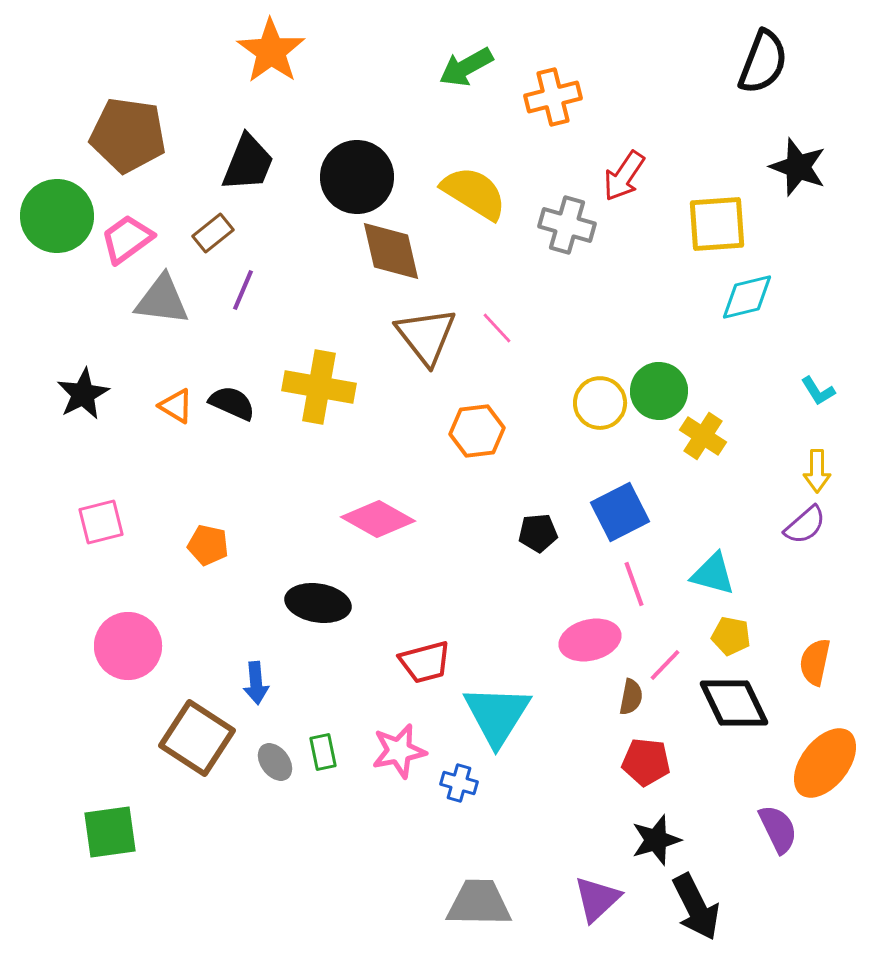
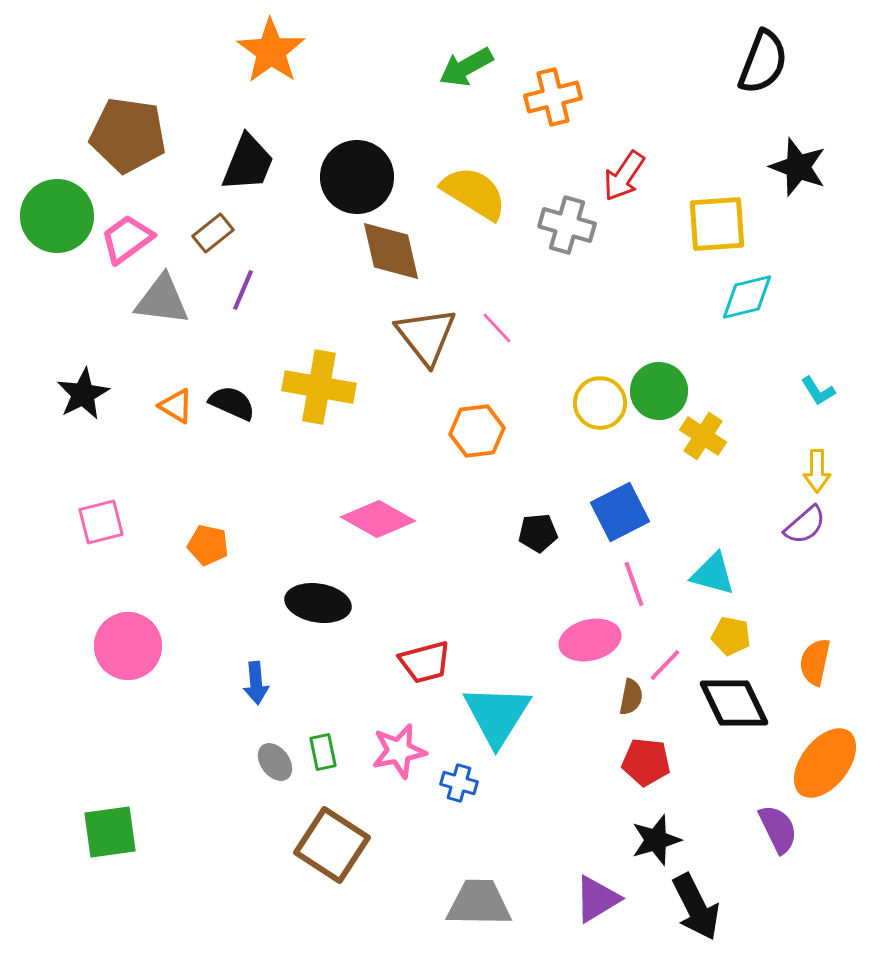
brown square at (197, 738): moved 135 px right, 107 px down
purple triangle at (597, 899): rotated 12 degrees clockwise
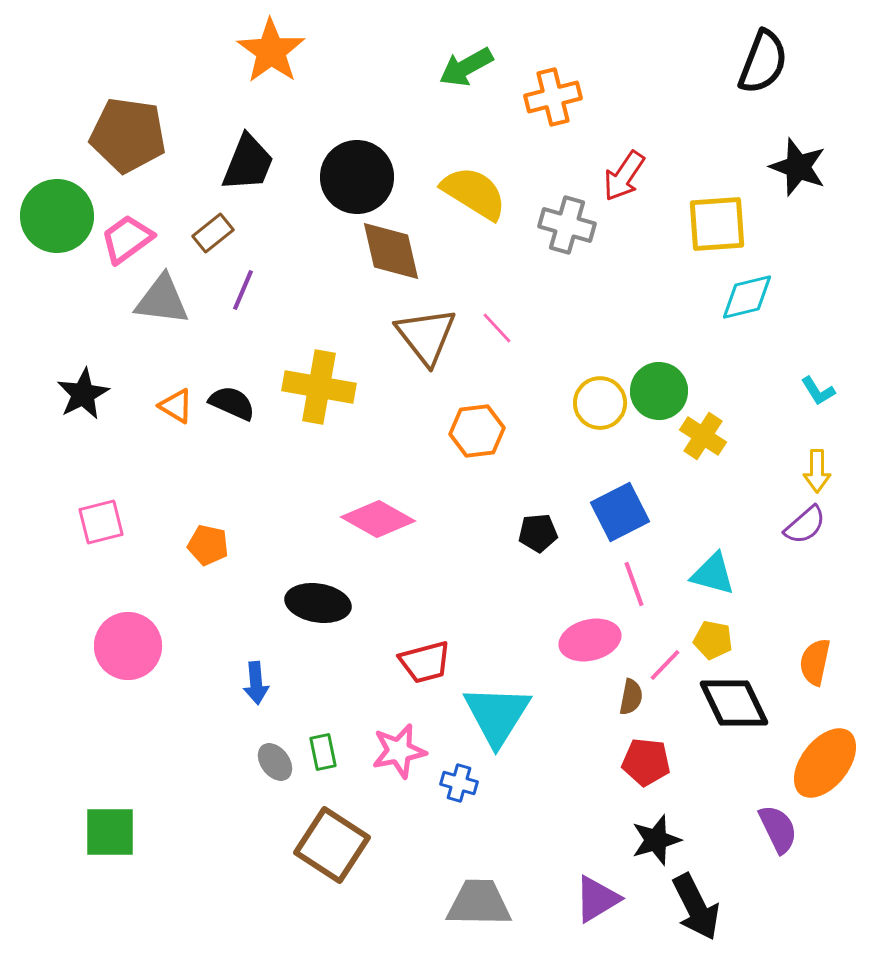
yellow pentagon at (731, 636): moved 18 px left, 4 px down
green square at (110, 832): rotated 8 degrees clockwise
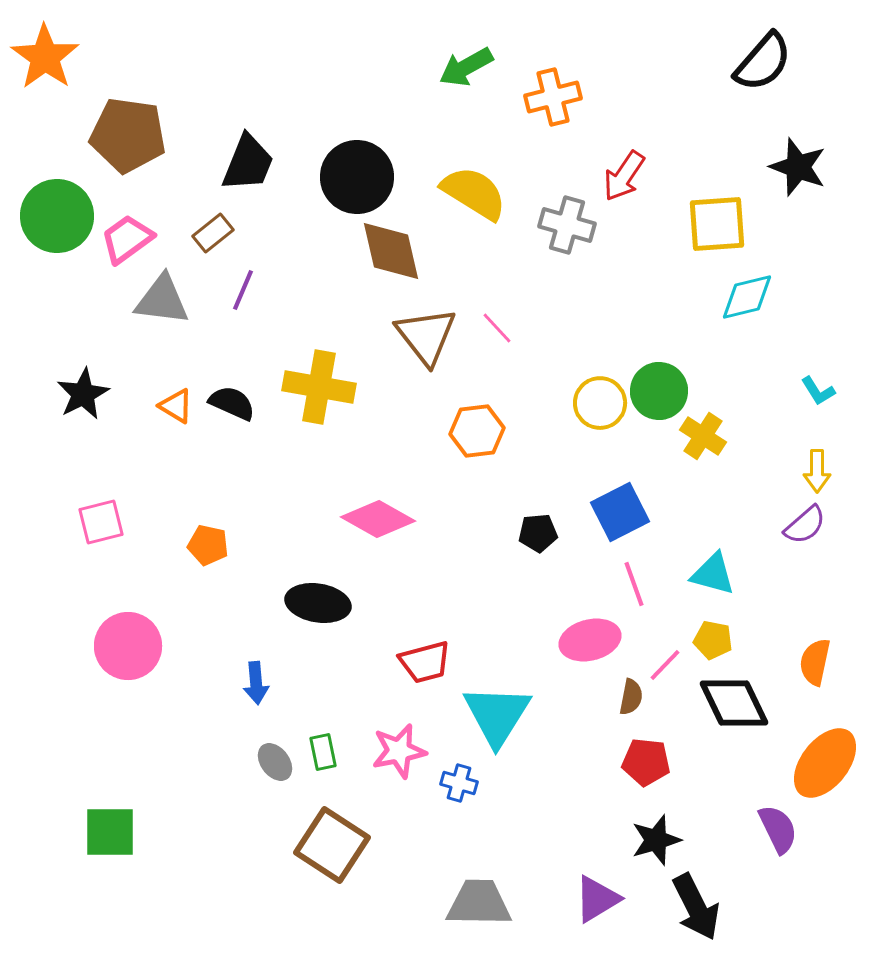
orange star at (271, 51): moved 226 px left, 6 px down
black semicircle at (763, 62): rotated 20 degrees clockwise
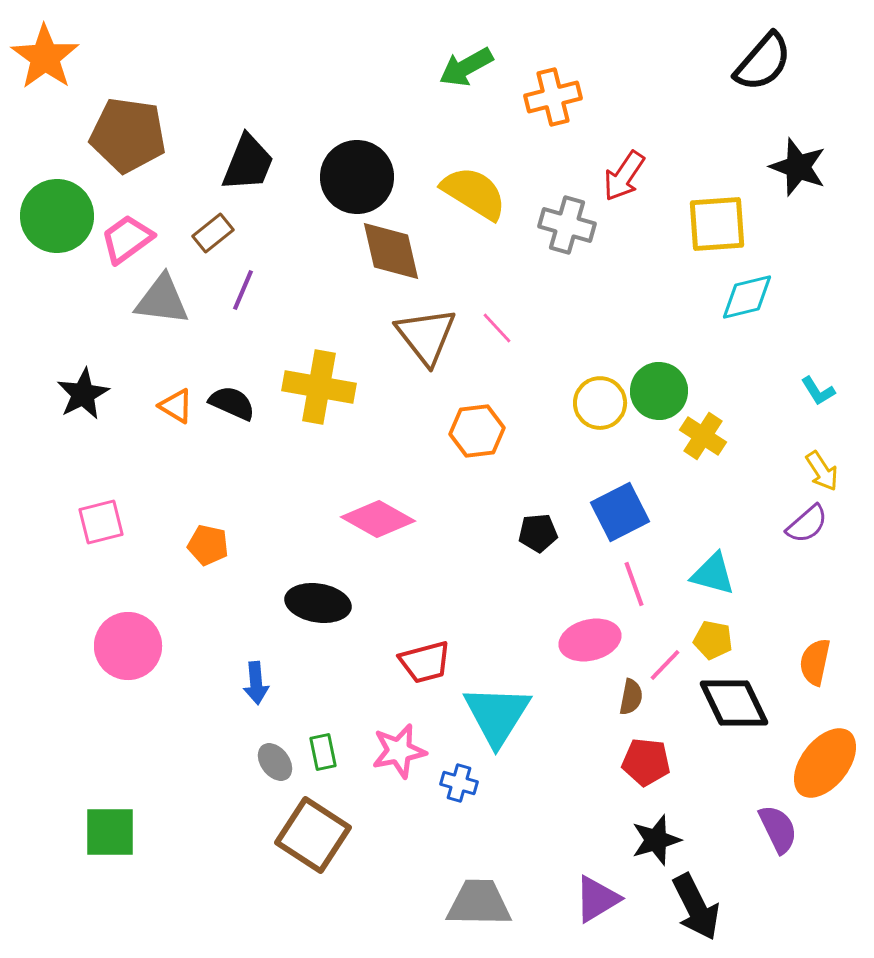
yellow arrow at (817, 471): moved 5 px right; rotated 33 degrees counterclockwise
purple semicircle at (805, 525): moved 2 px right, 1 px up
brown square at (332, 845): moved 19 px left, 10 px up
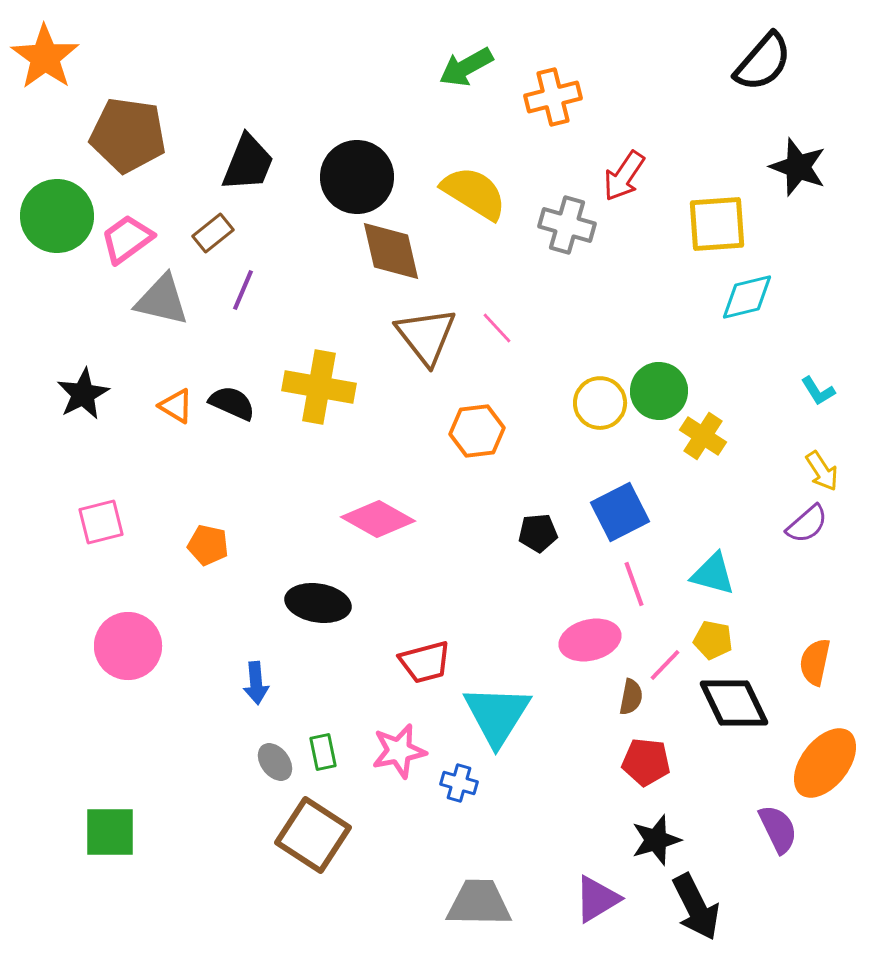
gray triangle at (162, 300): rotated 6 degrees clockwise
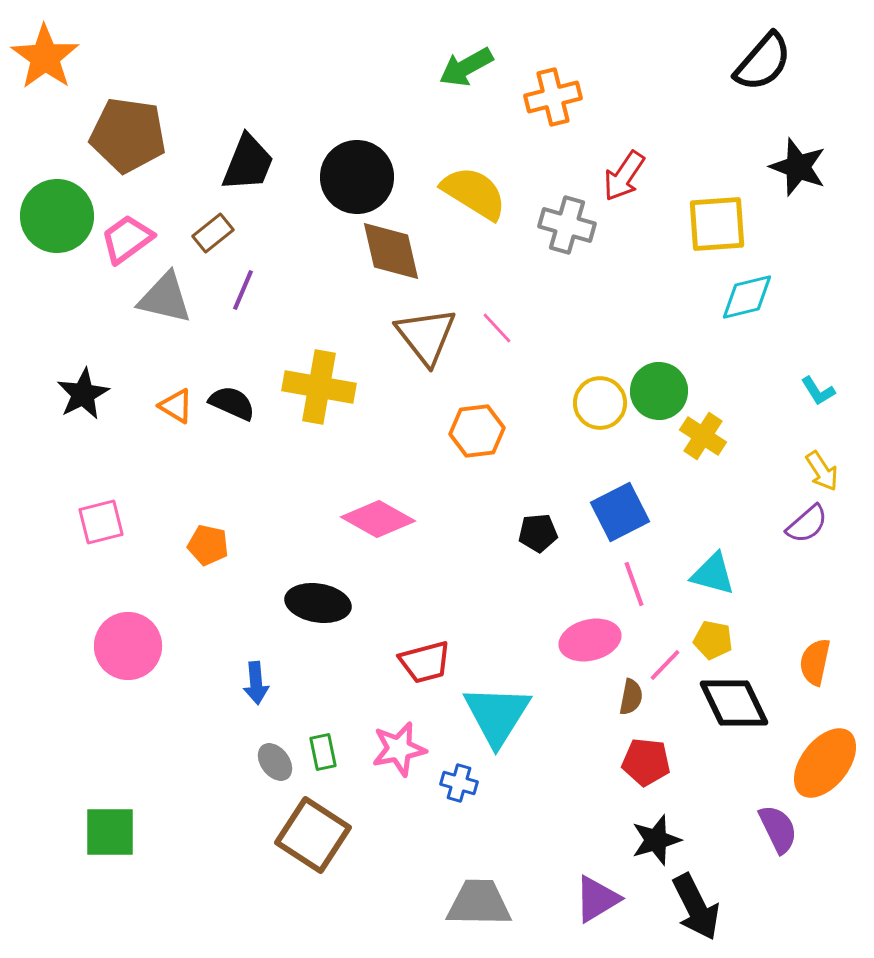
gray triangle at (162, 300): moved 3 px right, 2 px up
pink star at (399, 751): moved 2 px up
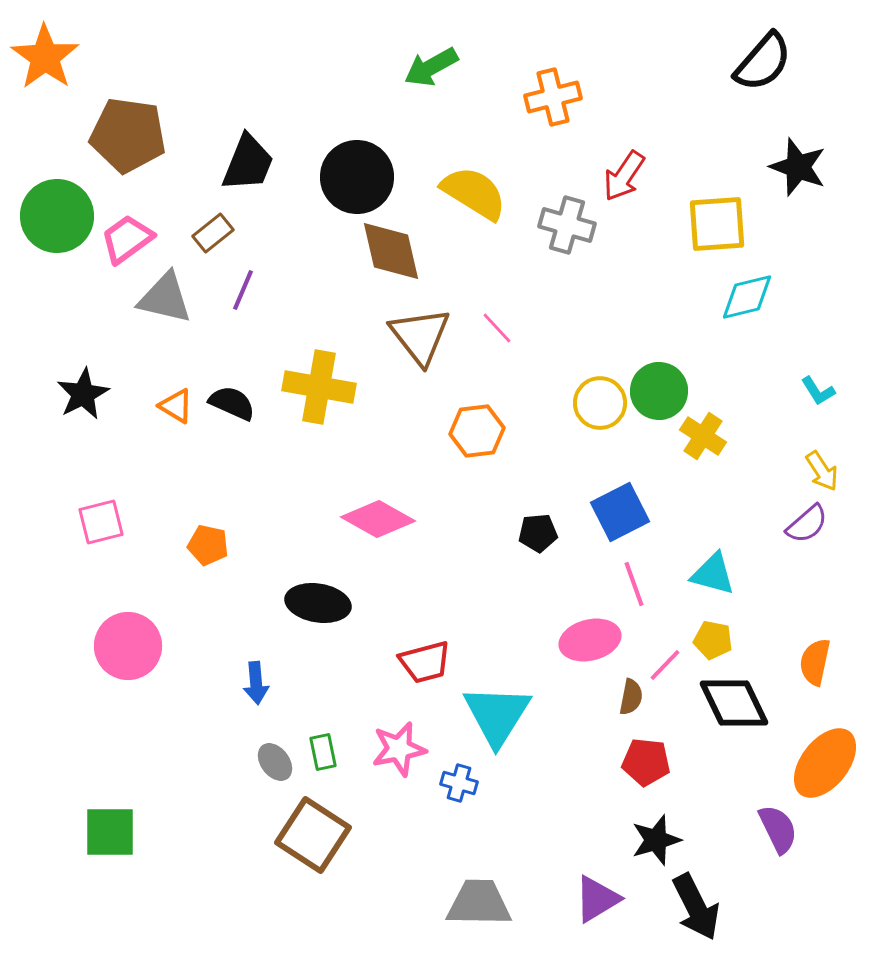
green arrow at (466, 67): moved 35 px left
brown triangle at (426, 336): moved 6 px left
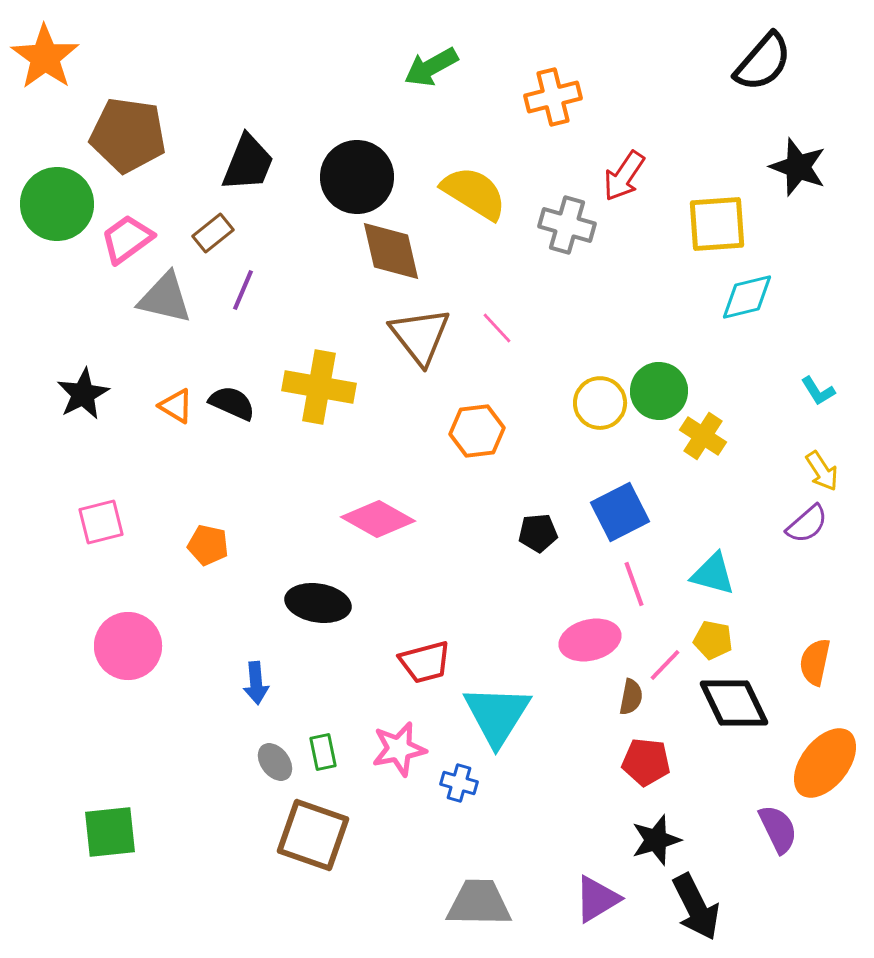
green circle at (57, 216): moved 12 px up
green square at (110, 832): rotated 6 degrees counterclockwise
brown square at (313, 835): rotated 14 degrees counterclockwise
